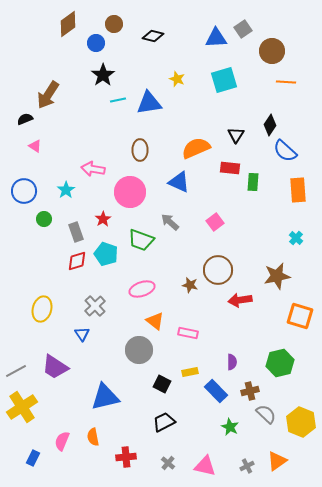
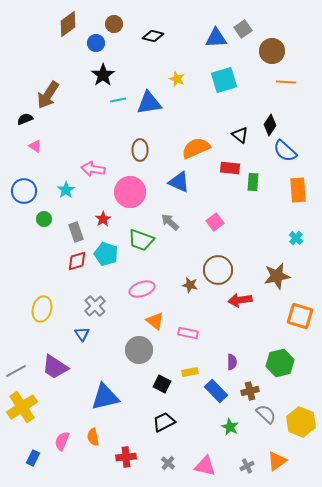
black triangle at (236, 135): moved 4 px right; rotated 24 degrees counterclockwise
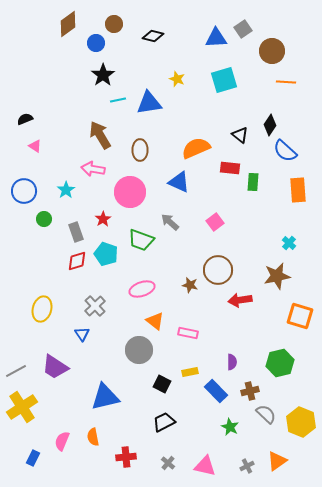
brown arrow at (48, 95): moved 52 px right, 40 px down; rotated 116 degrees clockwise
cyan cross at (296, 238): moved 7 px left, 5 px down
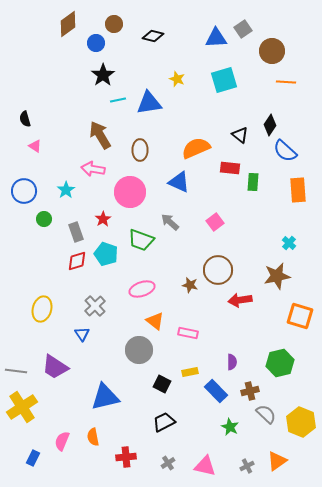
black semicircle at (25, 119): rotated 84 degrees counterclockwise
gray line at (16, 371): rotated 35 degrees clockwise
gray cross at (168, 463): rotated 16 degrees clockwise
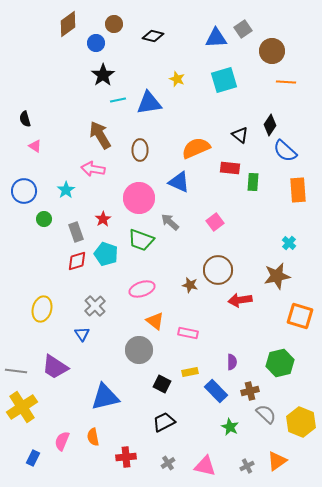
pink circle at (130, 192): moved 9 px right, 6 px down
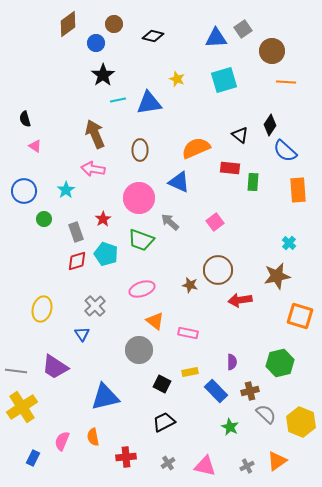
brown arrow at (100, 135): moved 5 px left, 1 px up; rotated 8 degrees clockwise
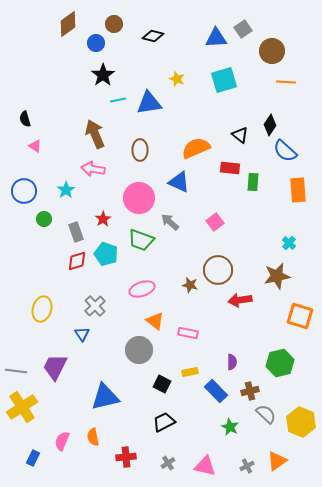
purple trapezoid at (55, 367): rotated 84 degrees clockwise
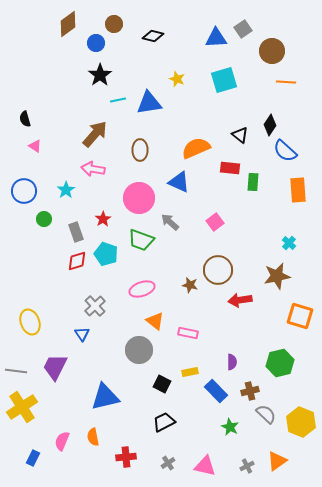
black star at (103, 75): moved 3 px left
brown arrow at (95, 134): rotated 64 degrees clockwise
yellow ellipse at (42, 309): moved 12 px left, 13 px down; rotated 35 degrees counterclockwise
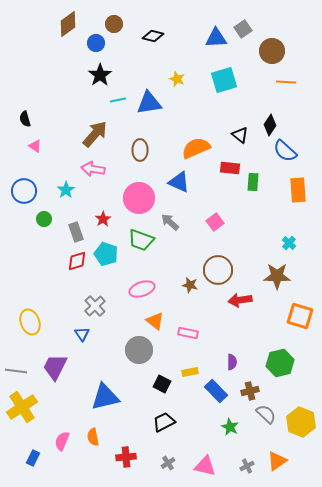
brown star at (277, 276): rotated 12 degrees clockwise
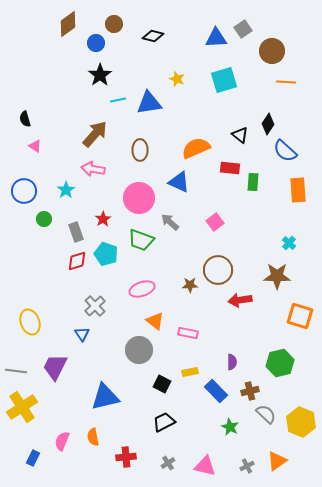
black diamond at (270, 125): moved 2 px left, 1 px up
brown star at (190, 285): rotated 14 degrees counterclockwise
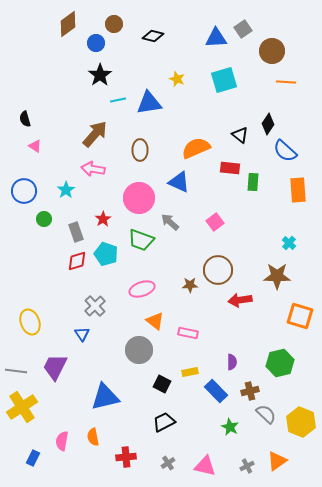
pink semicircle at (62, 441): rotated 12 degrees counterclockwise
